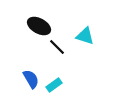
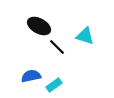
blue semicircle: moved 3 px up; rotated 72 degrees counterclockwise
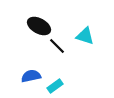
black line: moved 1 px up
cyan rectangle: moved 1 px right, 1 px down
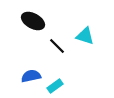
black ellipse: moved 6 px left, 5 px up
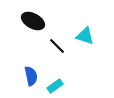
blue semicircle: rotated 90 degrees clockwise
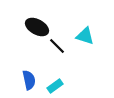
black ellipse: moved 4 px right, 6 px down
blue semicircle: moved 2 px left, 4 px down
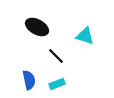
black line: moved 1 px left, 10 px down
cyan rectangle: moved 2 px right, 2 px up; rotated 14 degrees clockwise
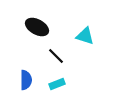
blue semicircle: moved 3 px left; rotated 12 degrees clockwise
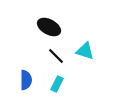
black ellipse: moved 12 px right
cyan triangle: moved 15 px down
cyan rectangle: rotated 42 degrees counterclockwise
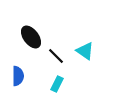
black ellipse: moved 18 px left, 10 px down; rotated 25 degrees clockwise
cyan triangle: rotated 18 degrees clockwise
blue semicircle: moved 8 px left, 4 px up
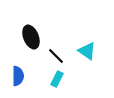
black ellipse: rotated 15 degrees clockwise
cyan triangle: moved 2 px right
cyan rectangle: moved 5 px up
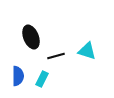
cyan triangle: rotated 18 degrees counterclockwise
black line: rotated 60 degrees counterclockwise
cyan rectangle: moved 15 px left
